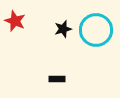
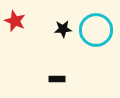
black star: rotated 12 degrees clockwise
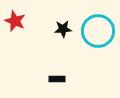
cyan circle: moved 2 px right, 1 px down
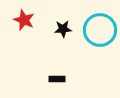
red star: moved 9 px right, 1 px up
cyan circle: moved 2 px right, 1 px up
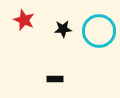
cyan circle: moved 1 px left, 1 px down
black rectangle: moved 2 px left
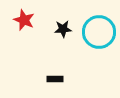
cyan circle: moved 1 px down
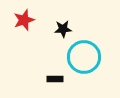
red star: rotated 30 degrees clockwise
cyan circle: moved 15 px left, 25 px down
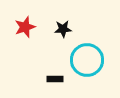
red star: moved 1 px right, 7 px down
cyan circle: moved 3 px right, 3 px down
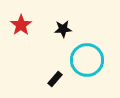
red star: moved 4 px left, 2 px up; rotated 15 degrees counterclockwise
black rectangle: rotated 49 degrees counterclockwise
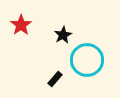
black star: moved 6 px down; rotated 24 degrees counterclockwise
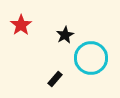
black star: moved 2 px right
cyan circle: moved 4 px right, 2 px up
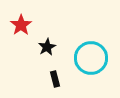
black star: moved 18 px left, 12 px down
black rectangle: rotated 56 degrees counterclockwise
